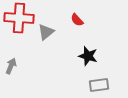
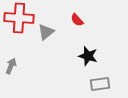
gray rectangle: moved 1 px right, 1 px up
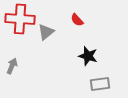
red cross: moved 1 px right, 1 px down
gray arrow: moved 1 px right
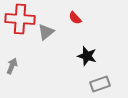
red semicircle: moved 2 px left, 2 px up
black star: moved 1 px left
gray rectangle: rotated 12 degrees counterclockwise
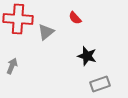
red cross: moved 2 px left
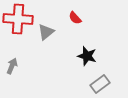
gray rectangle: rotated 18 degrees counterclockwise
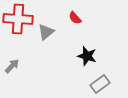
gray arrow: rotated 21 degrees clockwise
